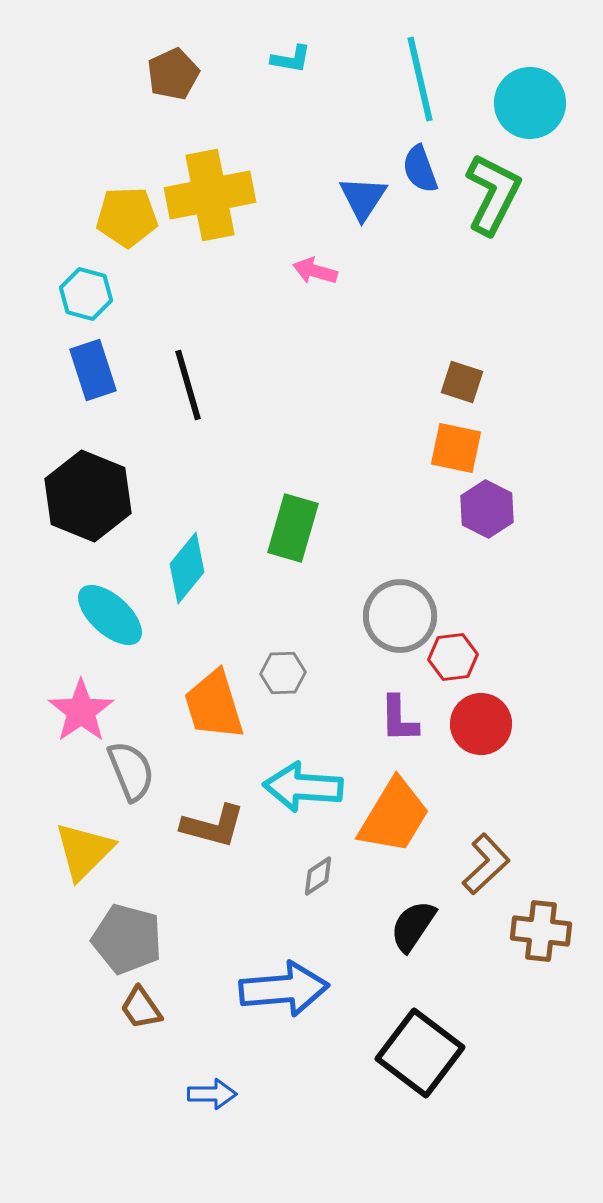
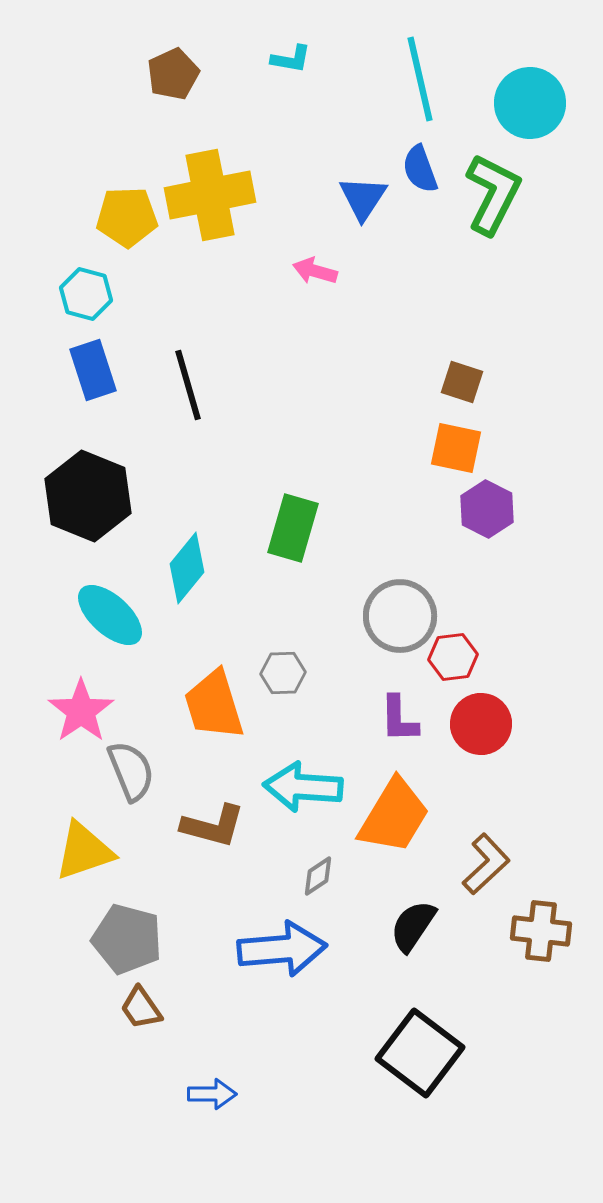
yellow triangle at (84, 851): rotated 26 degrees clockwise
blue arrow at (284, 989): moved 2 px left, 40 px up
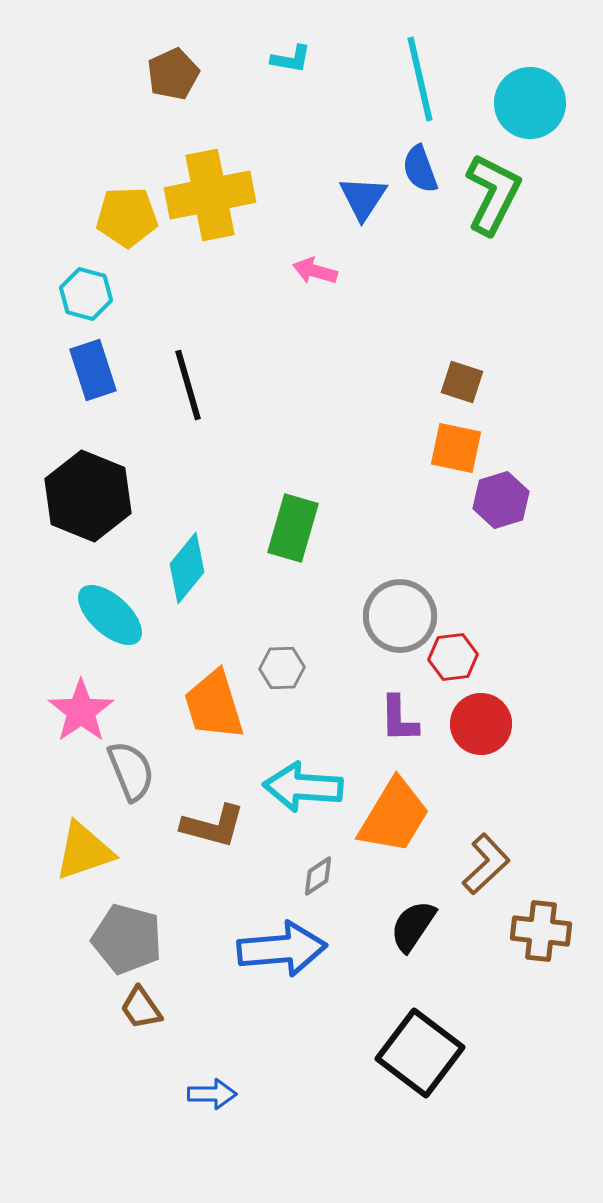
purple hexagon at (487, 509): moved 14 px right, 9 px up; rotated 16 degrees clockwise
gray hexagon at (283, 673): moved 1 px left, 5 px up
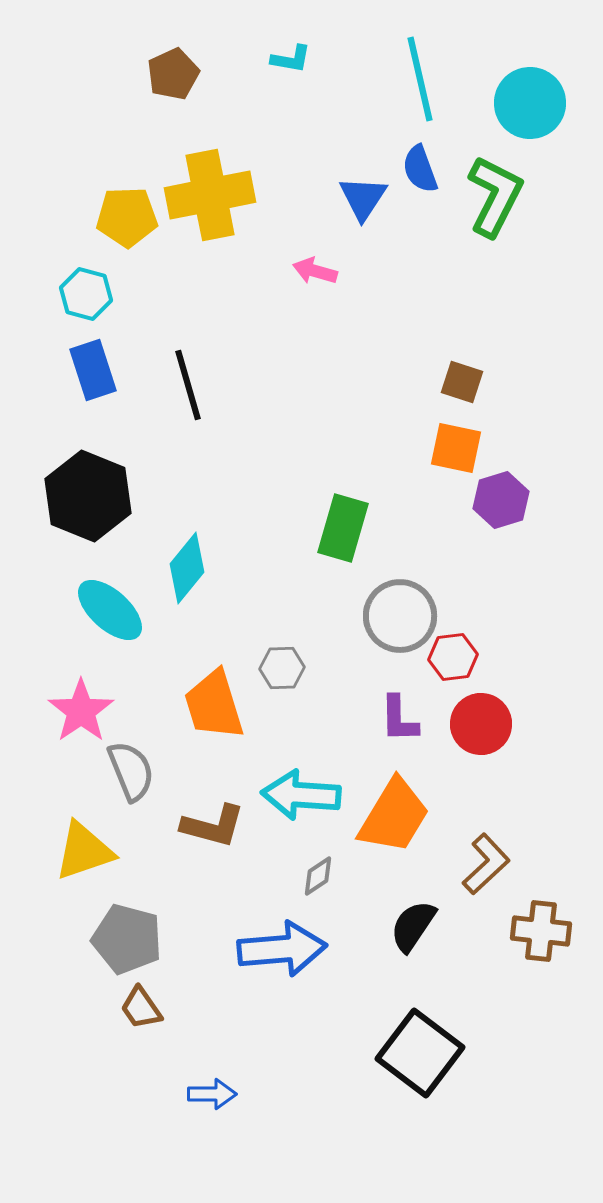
green L-shape at (493, 194): moved 2 px right, 2 px down
green rectangle at (293, 528): moved 50 px right
cyan ellipse at (110, 615): moved 5 px up
cyan arrow at (303, 787): moved 2 px left, 8 px down
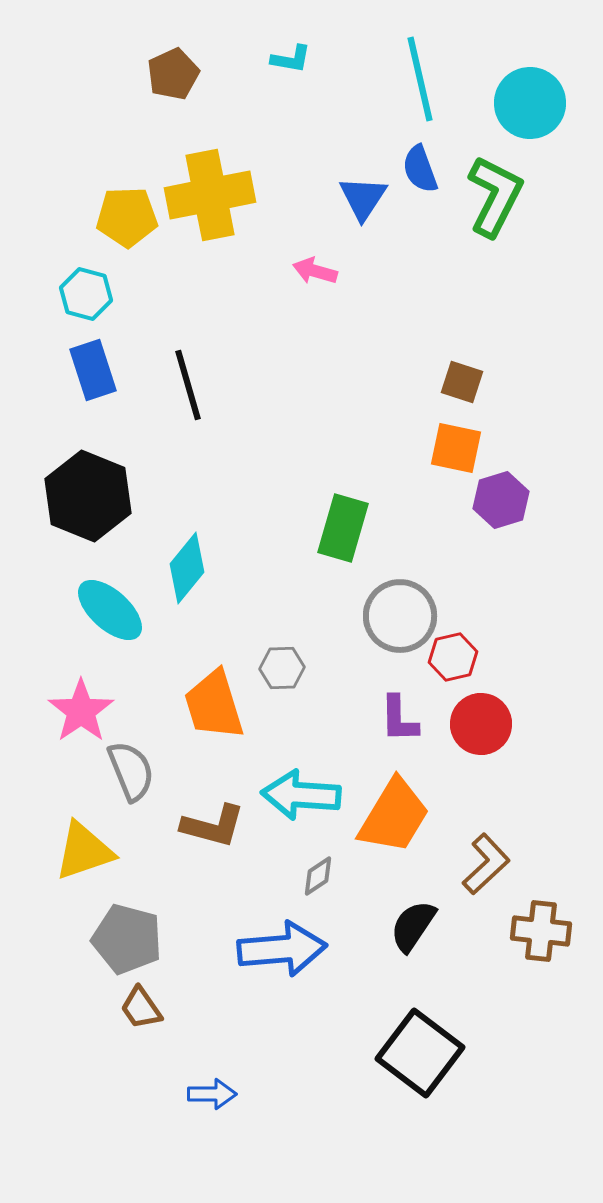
red hexagon at (453, 657): rotated 6 degrees counterclockwise
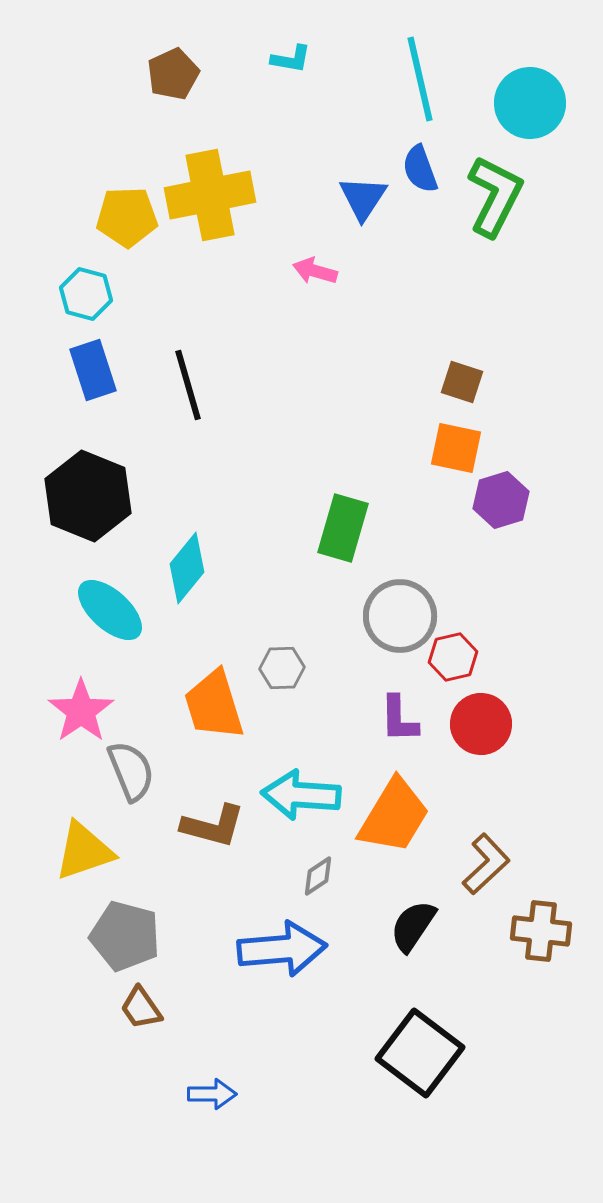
gray pentagon at (127, 939): moved 2 px left, 3 px up
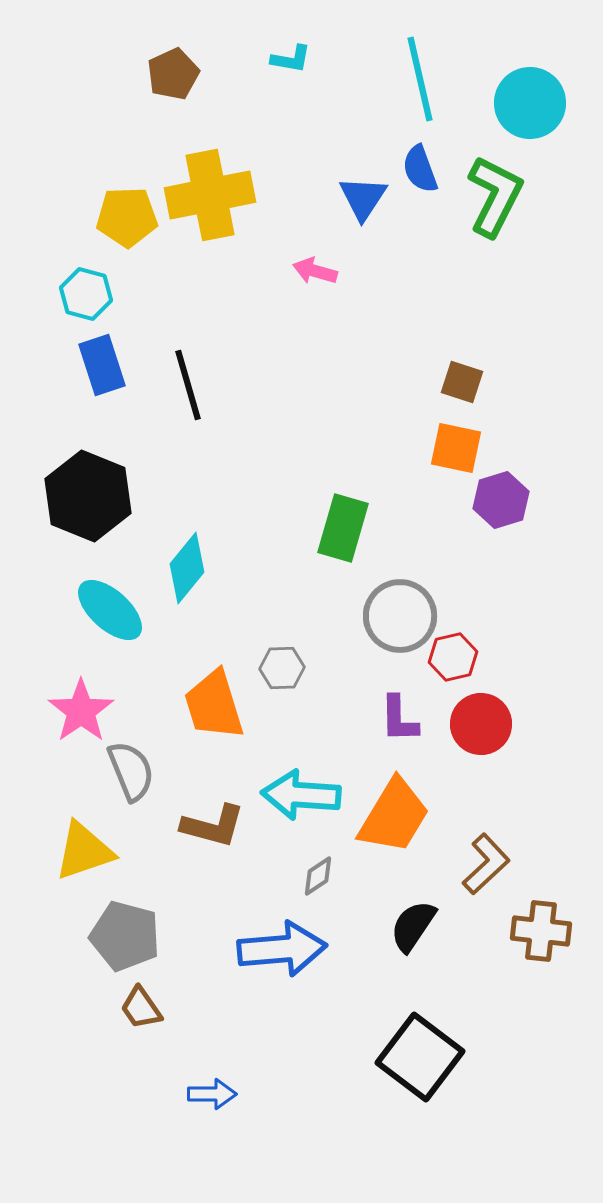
blue rectangle at (93, 370): moved 9 px right, 5 px up
black square at (420, 1053): moved 4 px down
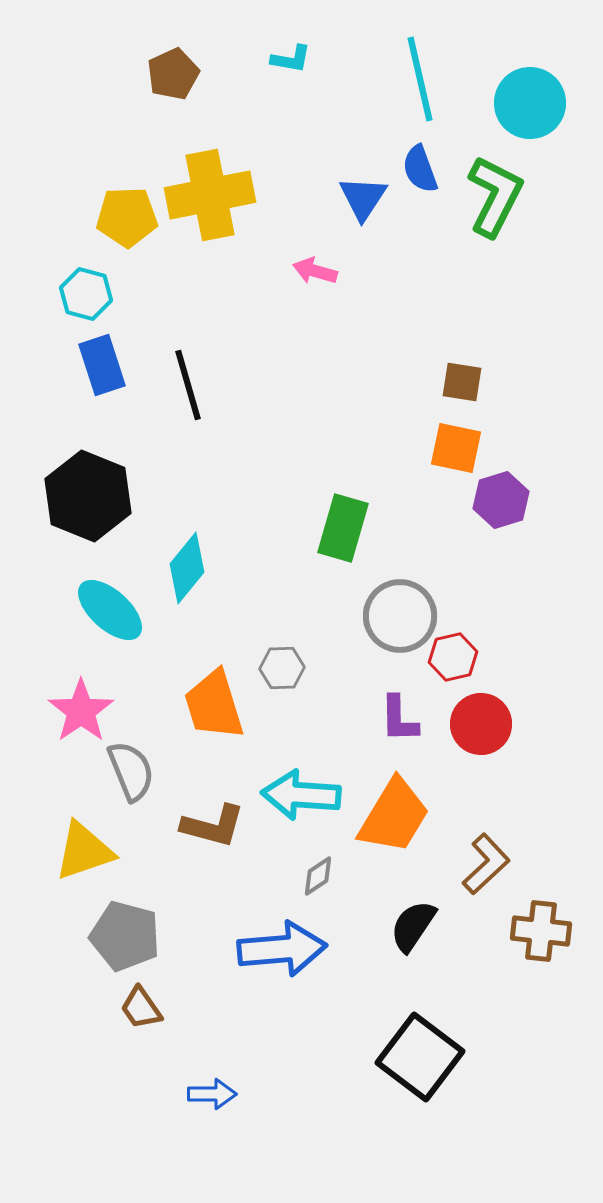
brown square at (462, 382): rotated 9 degrees counterclockwise
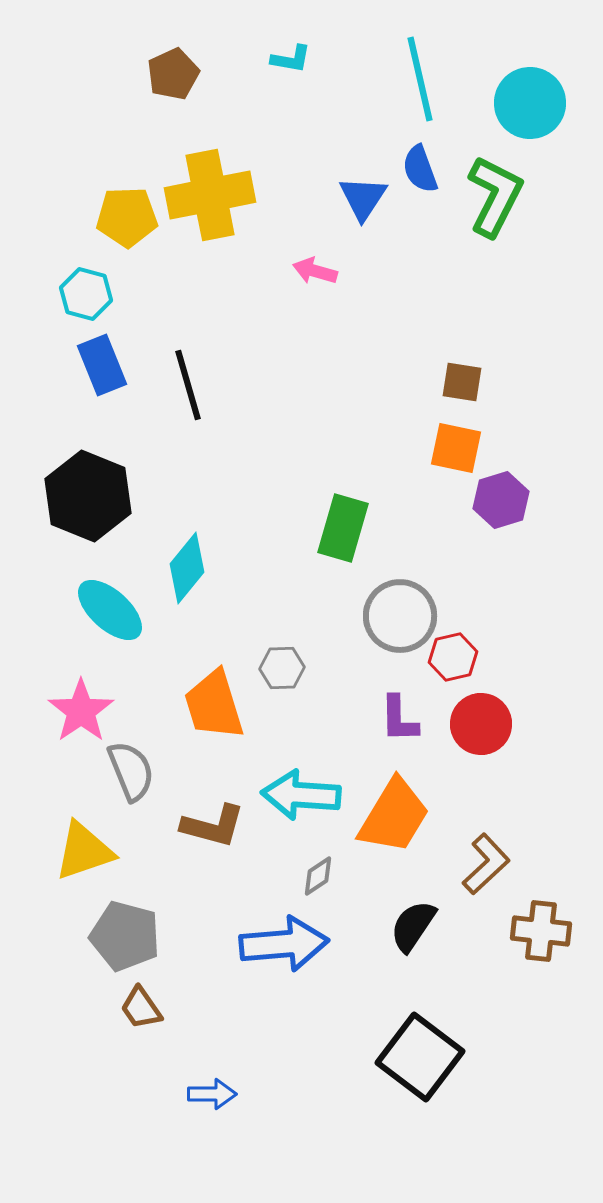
blue rectangle at (102, 365): rotated 4 degrees counterclockwise
blue arrow at (282, 949): moved 2 px right, 5 px up
